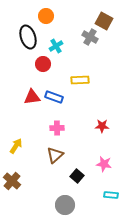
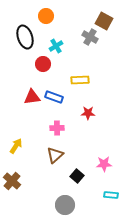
black ellipse: moved 3 px left
red star: moved 14 px left, 13 px up
pink star: rotated 14 degrees counterclockwise
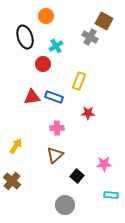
yellow rectangle: moved 1 px left, 1 px down; rotated 66 degrees counterclockwise
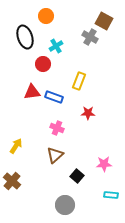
red triangle: moved 5 px up
pink cross: rotated 24 degrees clockwise
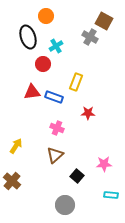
black ellipse: moved 3 px right
yellow rectangle: moved 3 px left, 1 px down
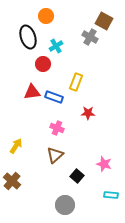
pink star: rotated 21 degrees clockwise
